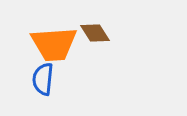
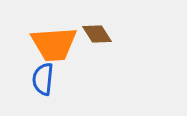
brown diamond: moved 2 px right, 1 px down
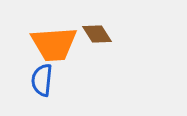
blue semicircle: moved 1 px left, 1 px down
